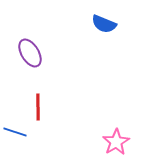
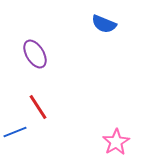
purple ellipse: moved 5 px right, 1 px down
red line: rotated 32 degrees counterclockwise
blue line: rotated 40 degrees counterclockwise
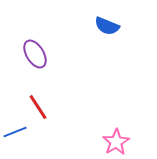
blue semicircle: moved 3 px right, 2 px down
